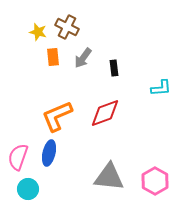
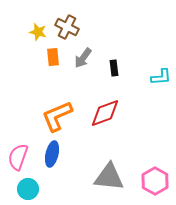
cyan L-shape: moved 11 px up
blue ellipse: moved 3 px right, 1 px down
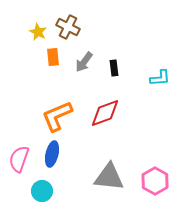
brown cross: moved 1 px right
yellow star: rotated 12 degrees clockwise
gray arrow: moved 1 px right, 4 px down
cyan L-shape: moved 1 px left, 1 px down
pink semicircle: moved 1 px right, 2 px down
cyan circle: moved 14 px right, 2 px down
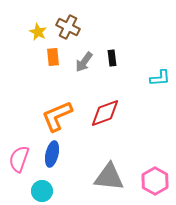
black rectangle: moved 2 px left, 10 px up
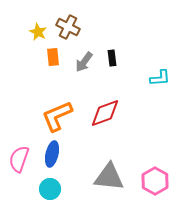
cyan circle: moved 8 px right, 2 px up
